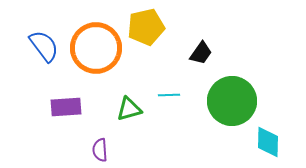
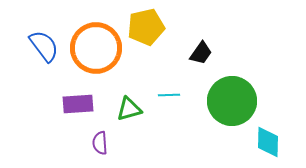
purple rectangle: moved 12 px right, 3 px up
purple semicircle: moved 7 px up
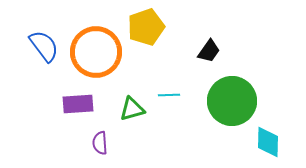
yellow pentagon: rotated 6 degrees counterclockwise
orange circle: moved 4 px down
black trapezoid: moved 8 px right, 2 px up
green triangle: moved 3 px right
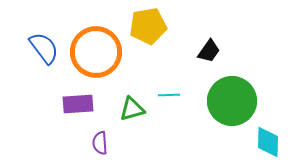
yellow pentagon: moved 2 px right, 1 px up; rotated 9 degrees clockwise
blue semicircle: moved 2 px down
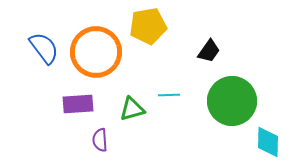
purple semicircle: moved 3 px up
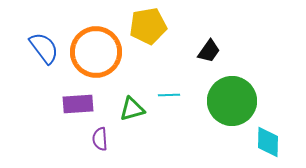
purple semicircle: moved 1 px up
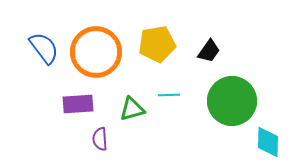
yellow pentagon: moved 9 px right, 18 px down
